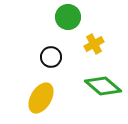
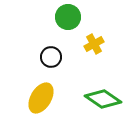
green diamond: moved 13 px down; rotated 6 degrees counterclockwise
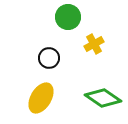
black circle: moved 2 px left, 1 px down
green diamond: moved 1 px up
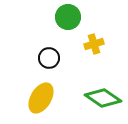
yellow cross: rotated 12 degrees clockwise
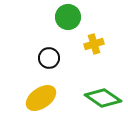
yellow ellipse: rotated 24 degrees clockwise
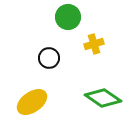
yellow ellipse: moved 9 px left, 4 px down
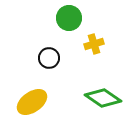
green circle: moved 1 px right, 1 px down
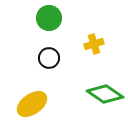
green circle: moved 20 px left
green diamond: moved 2 px right, 4 px up
yellow ellipse: moved 2 px down
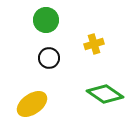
green circle: moved 3 px left, 2 px down
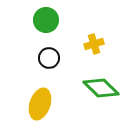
green diamond: moved 4 px left, 6 px up; rotated 9 degrees clockwise
yellow ellipse: moved 8 px right; rotated 36 degrees counterclockwise
